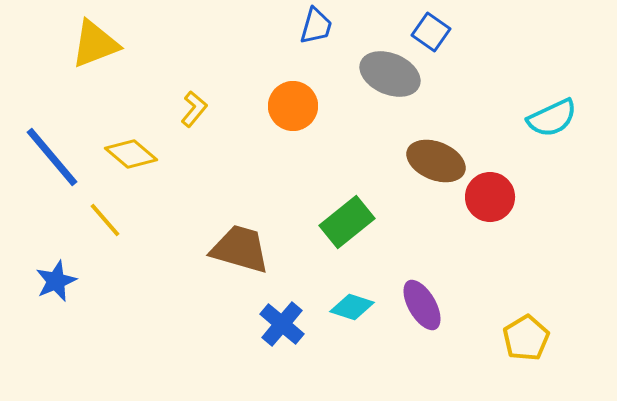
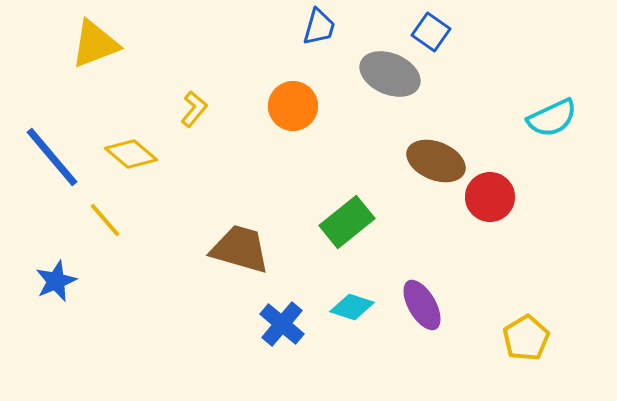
blue trapezoid: moved 3 px right, 1 px down
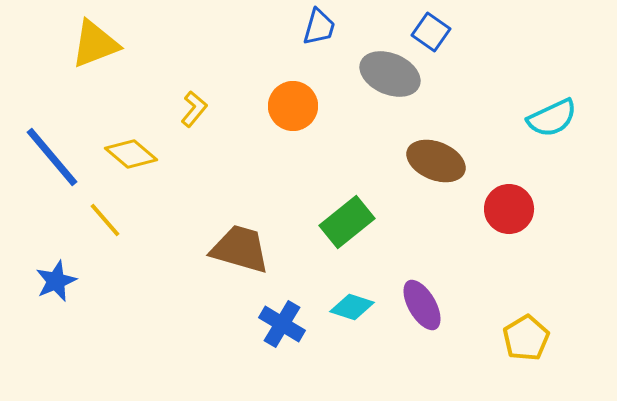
red circle: moved 19 px right, 12 px down
blue cross: rotated 9 degrees counterclockwise
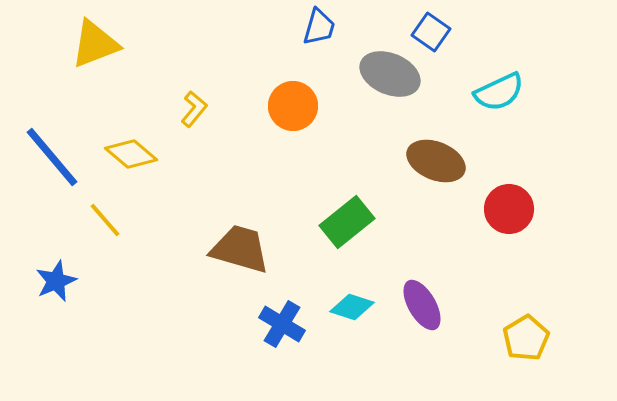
cyan semicircle: moved 53 px left, 26 px up
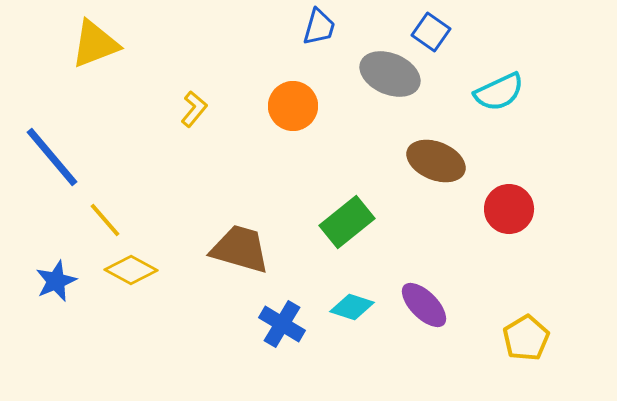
yellow diamond: moved 116 px down; rotated 12 degrees counterclockwise
purple ellipse: moved 2 px right; rotated 15 degrees counterclockwise
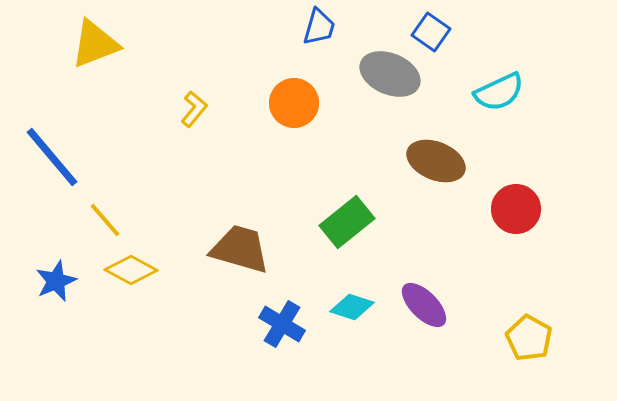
orange circle: moved 1 px right, 3 px up
red circle: moved 7 px right
yellow pentagon: moved 3 px right; rotated 12 degrees counterclockwise
